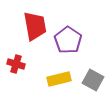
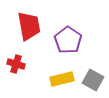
red trapezoid: moved 6 px left
yellow rectangle: moved 3 px right
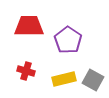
red trapezoid: rotated 80 degrees counterclockwise
red cross: moved 10 px right, 7 px down
yellow rectangle: moved 2 px right
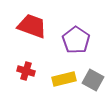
red trapezoid: moved 3 px right; rotated 20 degrees clockwise
purple pentagon: moved 8 px right
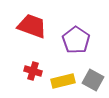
red cross: moved 7 px right
yellow rectangle: moved 1 px left, 2 px down
